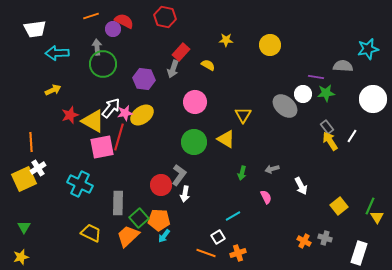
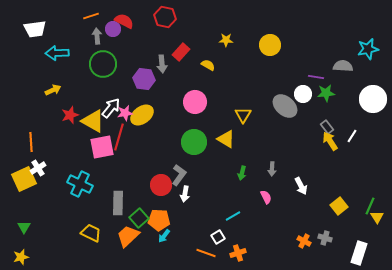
gray arrow at (97, 47): moved 11 px up
gray arrow at (173, 69): moved 11 px left, 5 px up; rotated 24 degrees counterclockwise
gray arrow at (272, 169): rotated 72 degrees counterclockwise
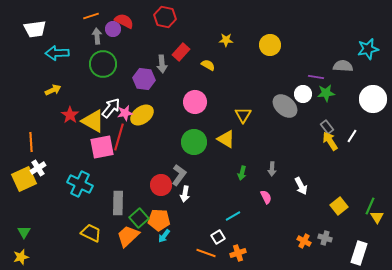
red star at (70, 115): rotated 18 degrees counterclockwise
green triangle at (24, 227): moved 5 px down
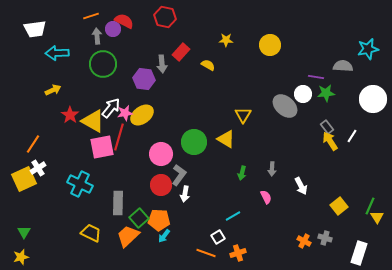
pink circle at (195, 102): moved 34 px left, 52 px down
orange line at (31, 142): moved 2 px right, 2 px down; rotated 36 degrees clockwise
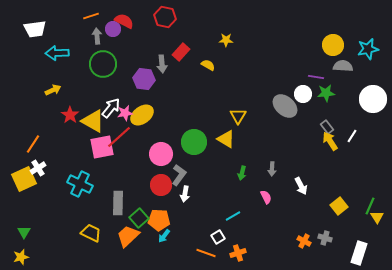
yellow circle at (270, 45): moved 63 px right
yellow triangle at (243, 115): moved 5 px left, 1 px down
red line at (119, 137): rotated 32 degrees clockwise
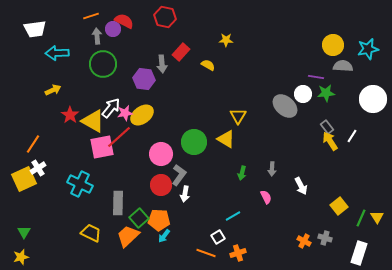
green line at (370, 206): moved 9 px left, 12 px down
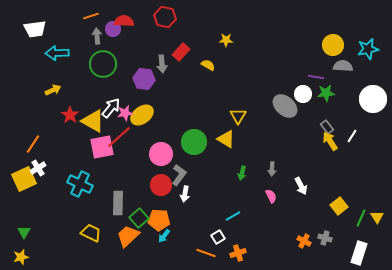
red semicircle at (124, 21): rotated 24 degrees counterclockwise
pink semicircle at (266, 197): moved 5 px right, 1 px up
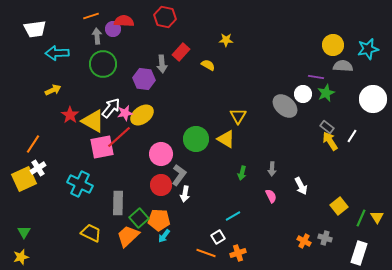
green star at (326, 93): rotated 18 degrees counterclockwise
gray rectangle at (327, 127): rotated 16 degrees counterclockwise
green circle at (194, 142): moved 2 px right, 3 px up
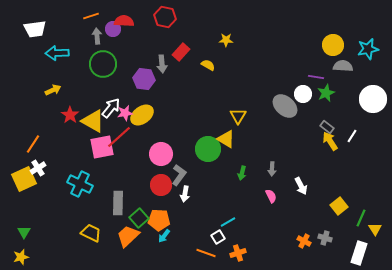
green circle at (196, 139): moved 12 px right, 10 px down
cyan line at (233, 216): moved 5 px left, 6 px down
yellow triangle at (377, 217): moved 2 px left, 12 px down
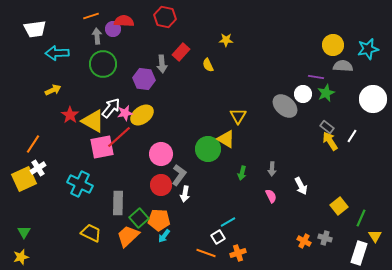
yellow semicircle at (208, 65): rotated 144 degrees counterclockwise
yellow triangle at (375, 229): moved 7 px down
